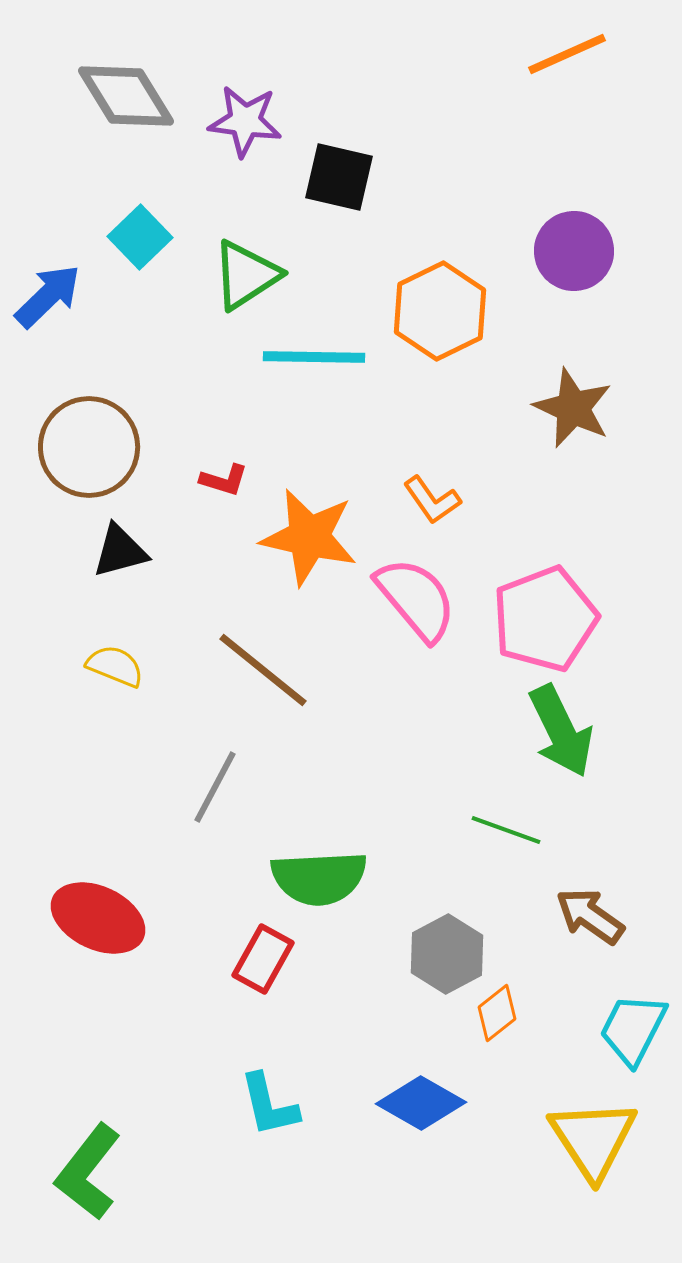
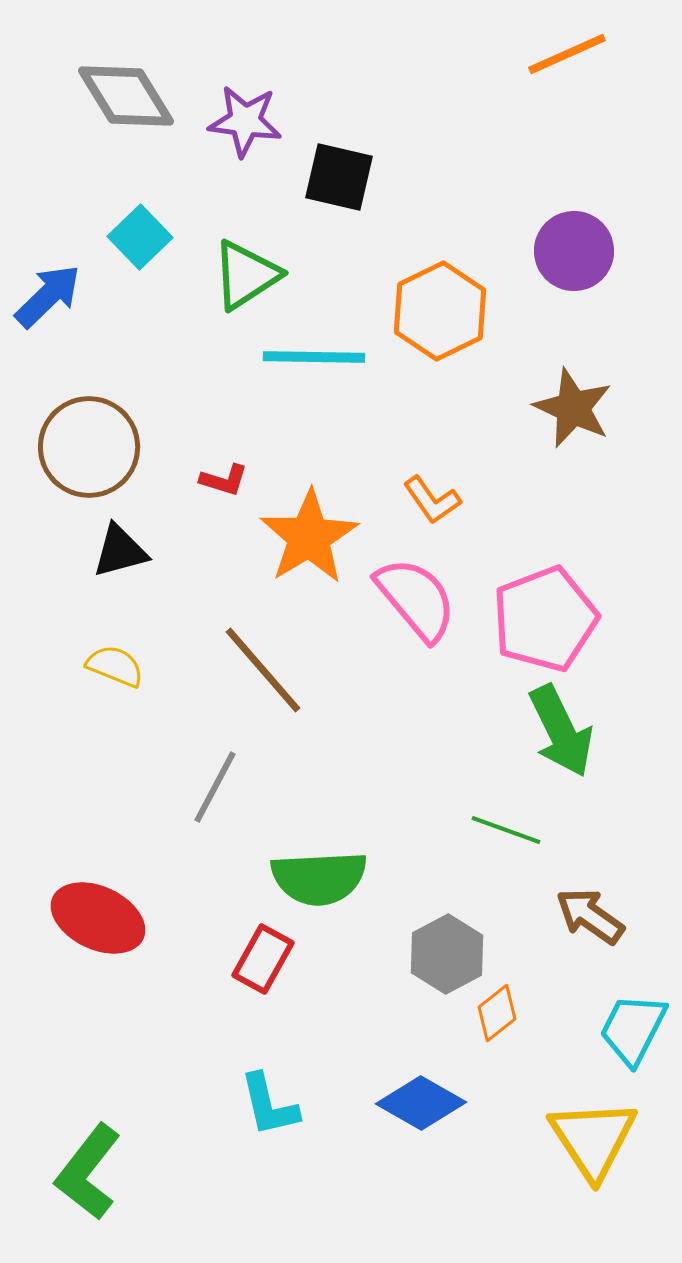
orange star: rotated 28 degrees clockwise
brown line: rotated 10 degrees clockwise
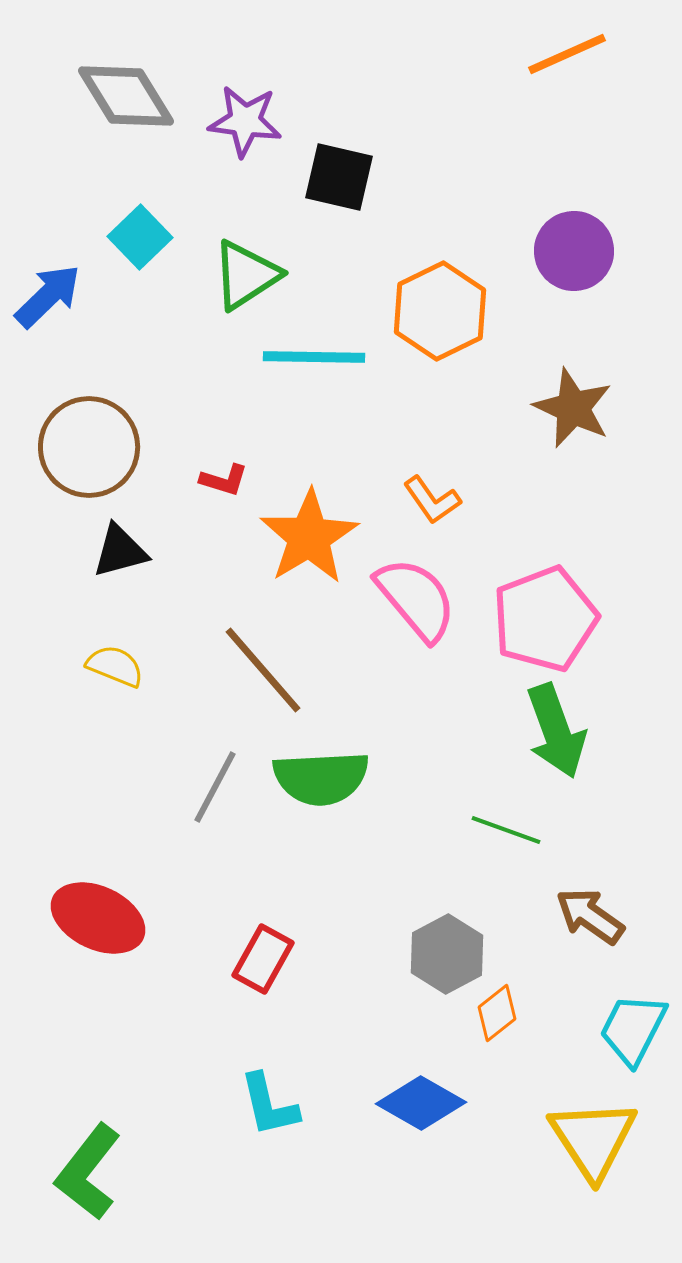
green arrow: moved 5 px left; rotated 6 degrees clockwise
green semicircle: moved 2 px right, 100 px up
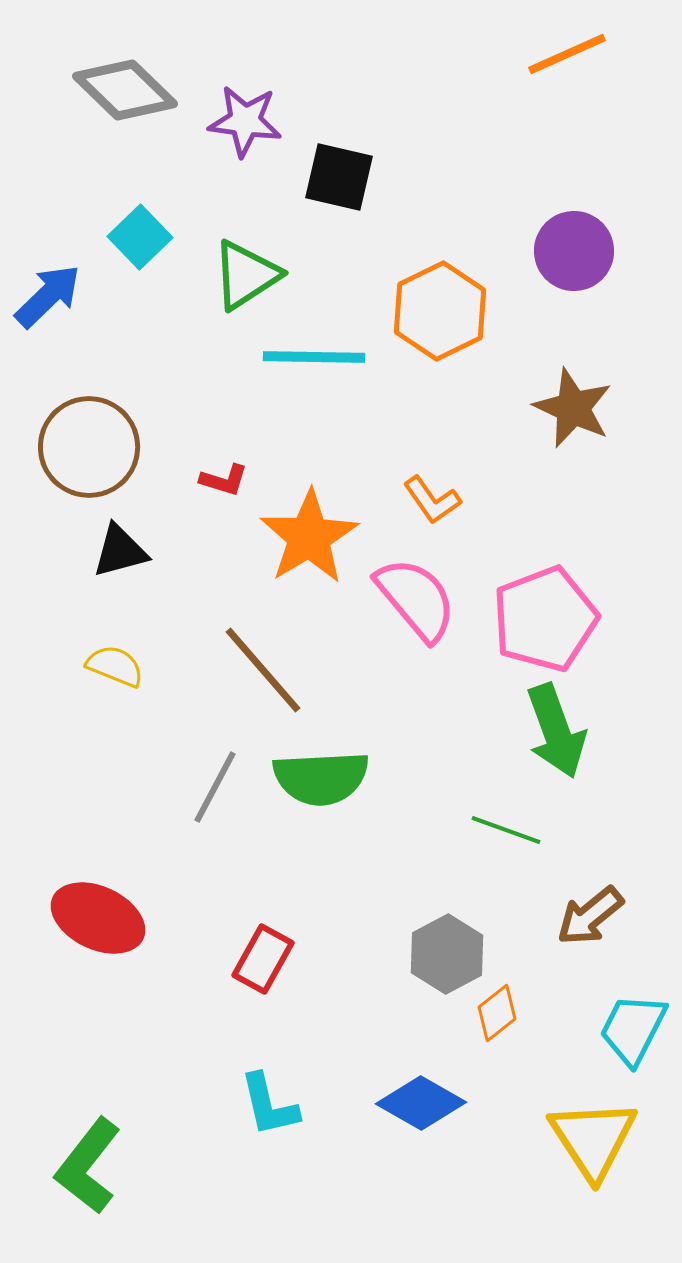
gray diamond: moved 1 px left, 6 px up; rotated 14 degrees counterclockwise
brown arrow: rotated 74 degrees counterclockwise
green L-shape: moved 6 px up
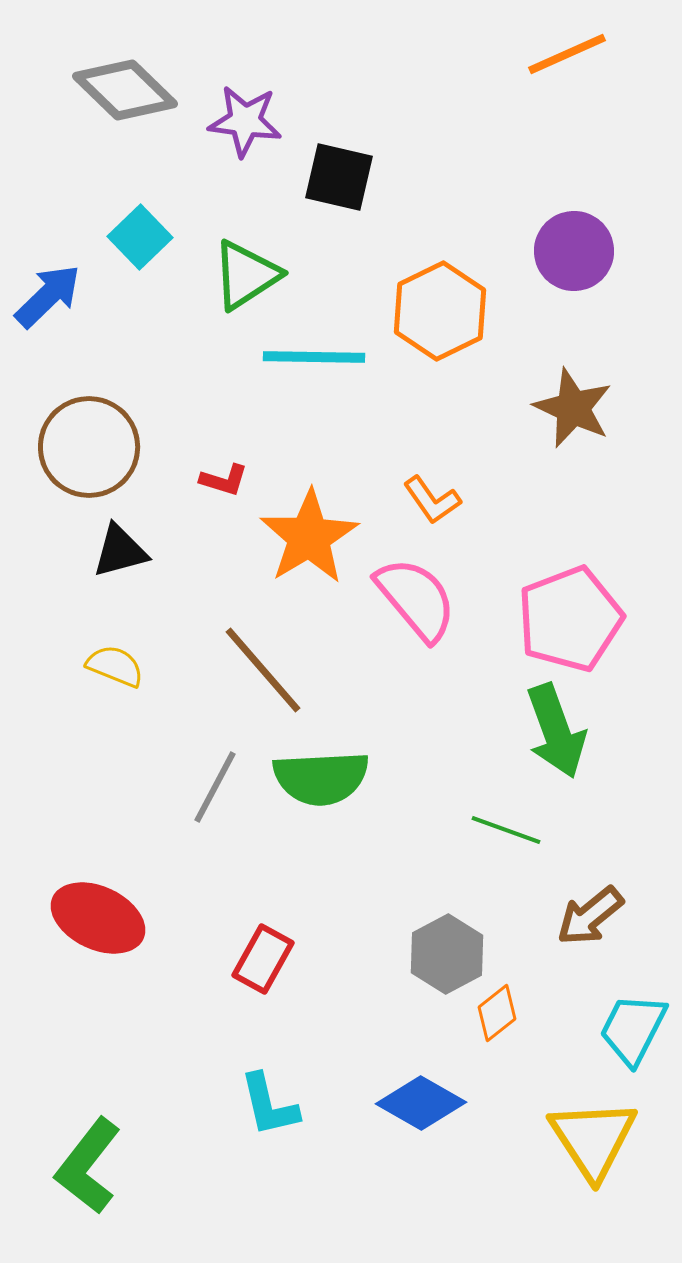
pink pentagon: moved 25 px right
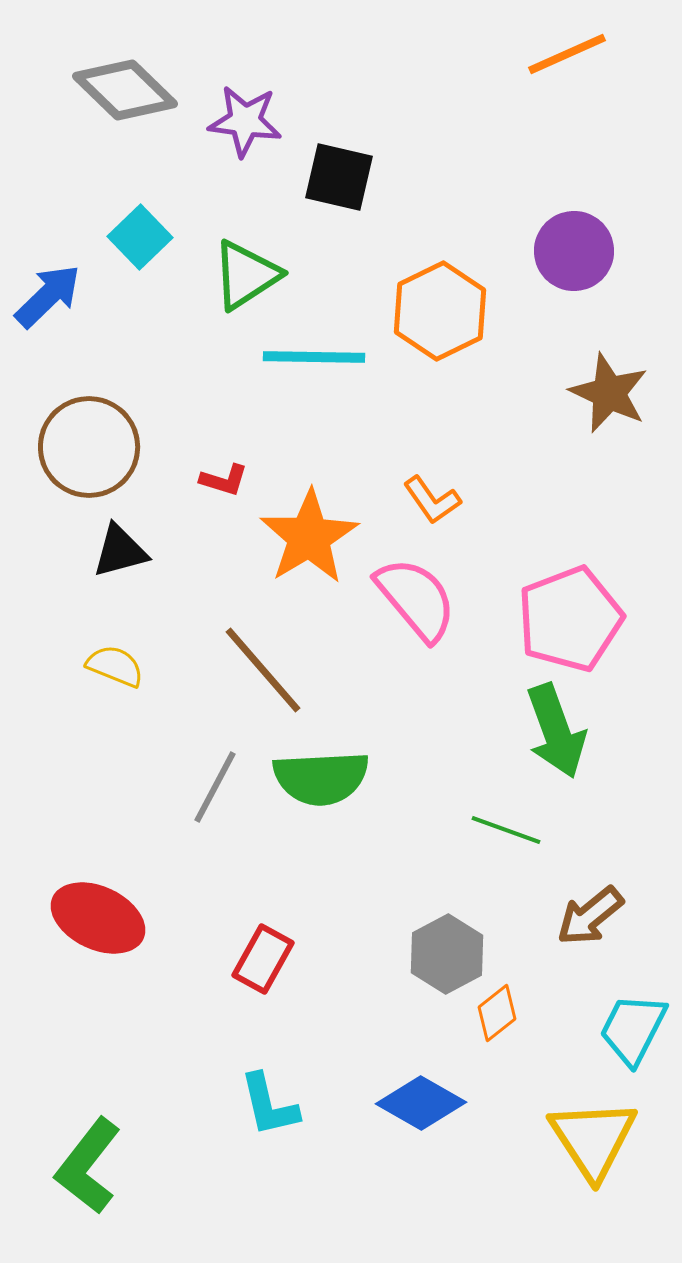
brown star: moved 36 px right, 15 px up
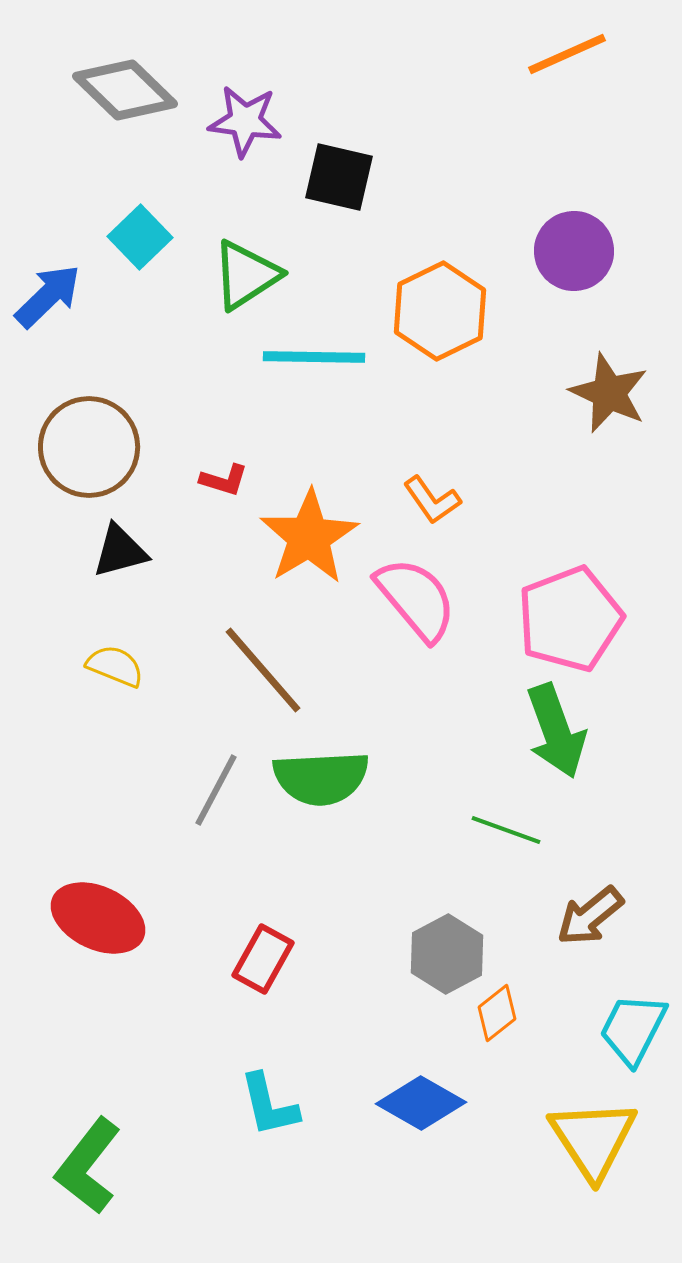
gray line: moved 1 px right, 3 px down
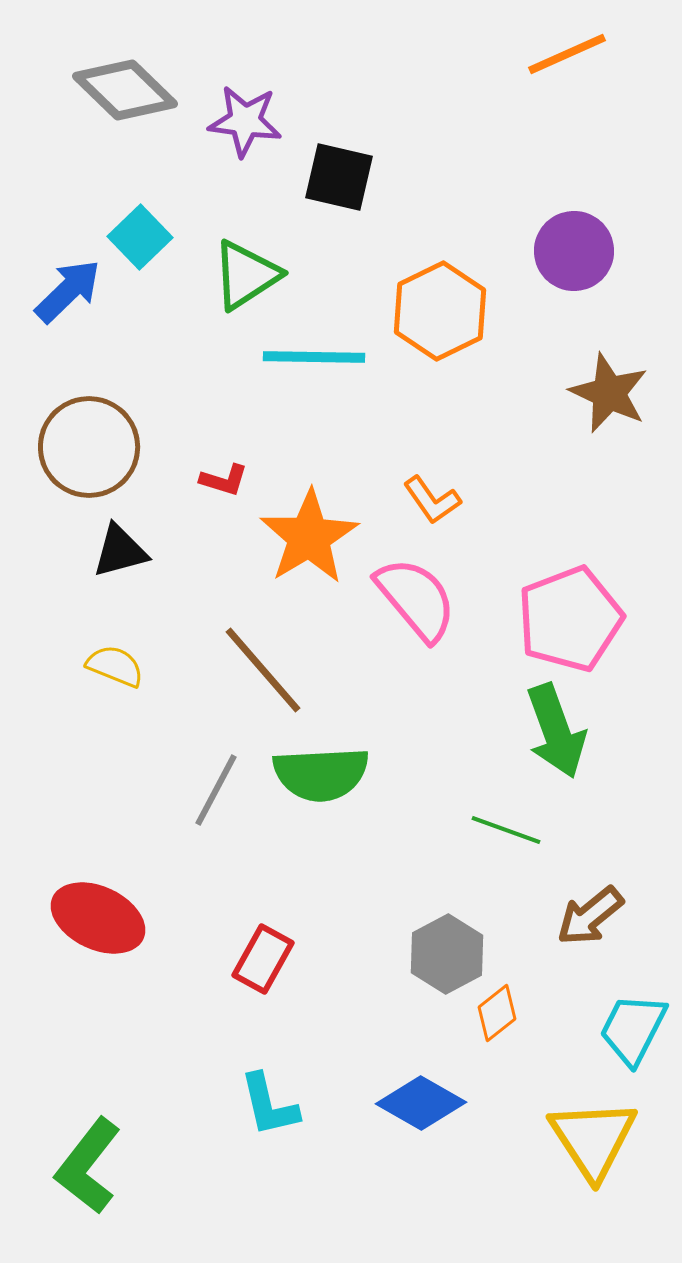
blue arrow: moved 20 px right, 5 px up
green semicircle: moved 4 px up
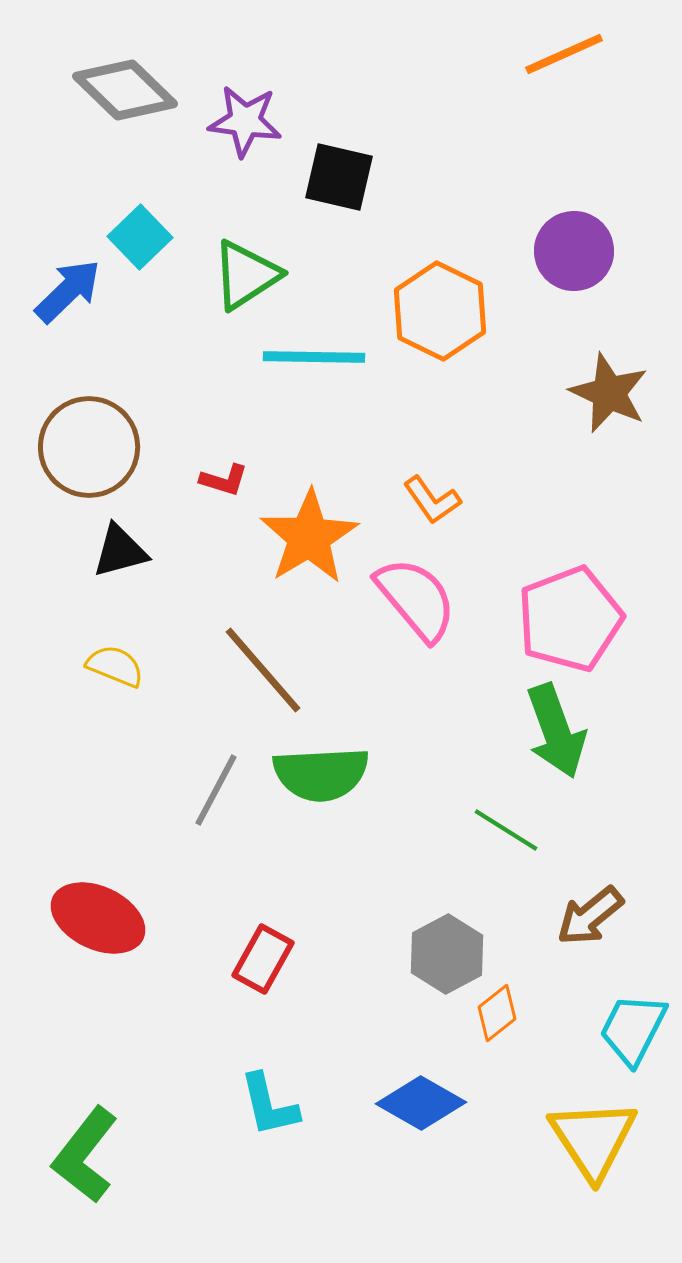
orange line: moved 3 px left
orange hexagon: rotated 8 degrees counterclockwise
green line: rotated 12 degrees clockwise
green L-shape: moved 3 px left, 11 px up
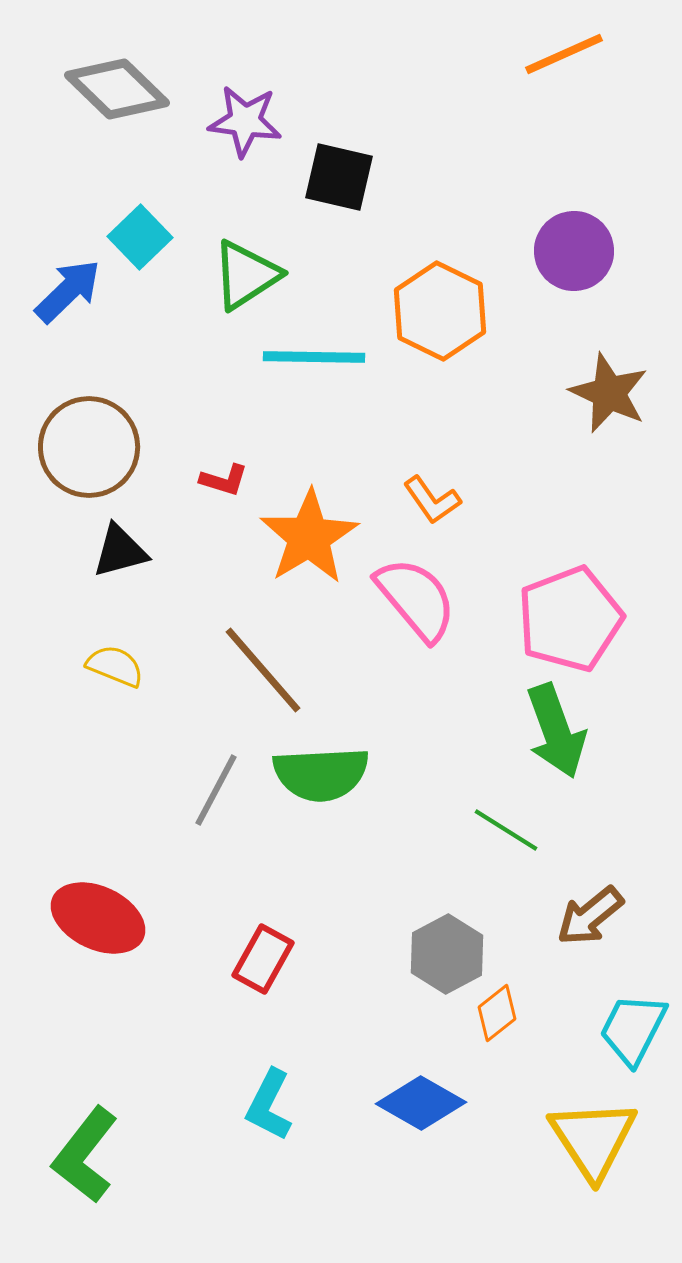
gray diamond: moved 8 px left, 1 px up
cyan L-shape: rotated 40 degrees clockwise
